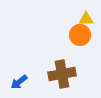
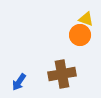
yellow triangle: rotated 21 degrees clockwise
blue arrow: rotated 18 degrees counterclockwise
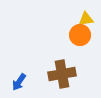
yellow triangle: rotated 28 degrees counterclockwise
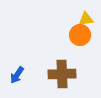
brown cross: rotated 8 degrees clockwise
blue arrow: moved 2 px left, 7 px up
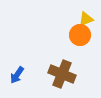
yellow triangle: rotated 14 degrees counterclockwise
brown cross: rotated 24 degrees clockwise
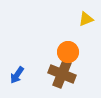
orange circle: moved 12 px left, 17 px down
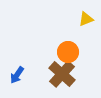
brown cross: rotated 20 degrees clockwise
